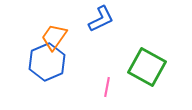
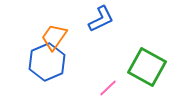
pink line: moved 1 px right, 1 px down; rotated 36 degrees clockwise
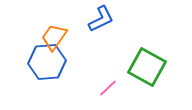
blue hexagon: rotated 18 degrees clockwise
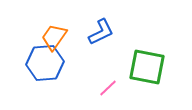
blue L-shape: moved 13 px down
blue hexagon: moved 2 px left, 1 px down
green square: rotated 18 degrees counterclockwise
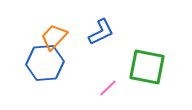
orange trapezoid: rotated 8 degrees clockwise
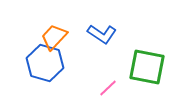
blue L-shape: moved 1 px right, 2 px down; rotated 60 degrees clockwise
blue hexagon: rotated 21 degrees clockwise
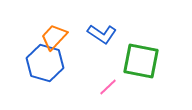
green square: moved 6 px left, 6 px up
pink line: moved 1 px up
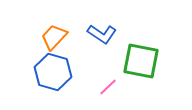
blue hexagon: moved 8 px right, 9 px down
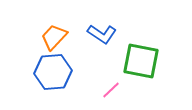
blue hexagon: rotated 21 degrees counterclockwise
pink line: moved 3 px right, 3 px down
